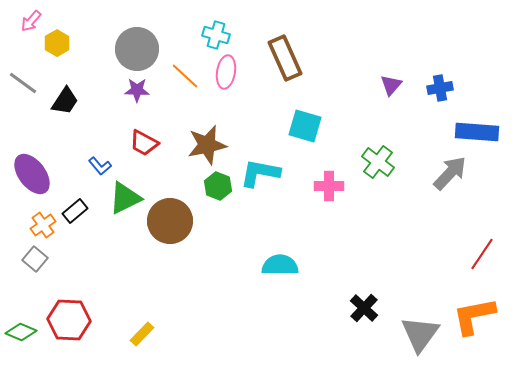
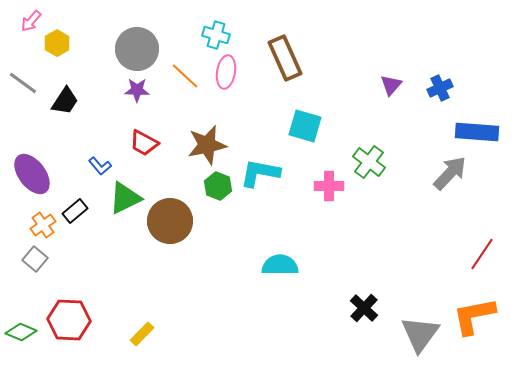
blue cross: rotated 15 degrees counterclockwise
green cross: moved 9 px left
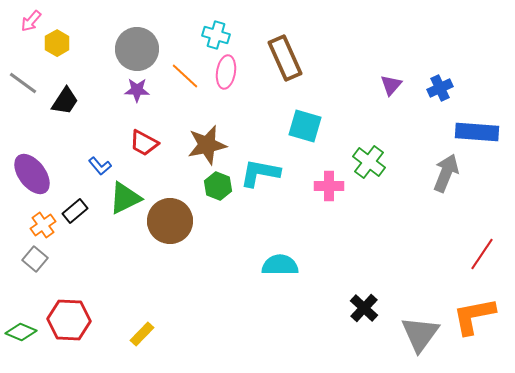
gray arrow: moved 4 px left; rotated 21 degrees counterclockwise
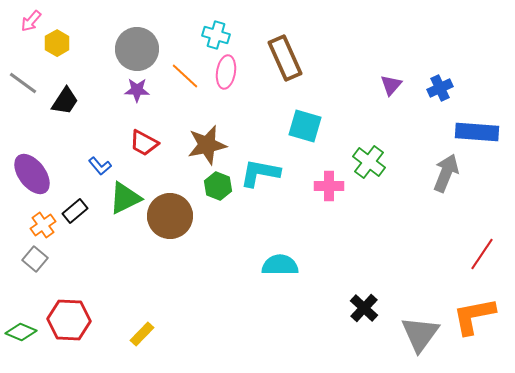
brown circle: moved 5 px up
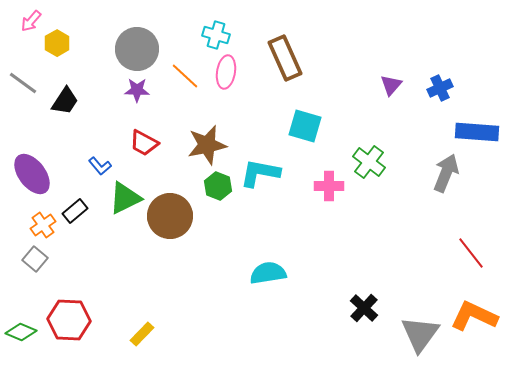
red line: moved 11 px left, 1 px up; rotated 72 degrees counterclockwise
cyan semicircle: moved 12 px left, 8 px down; rotated 9 degrees counterclockwise
orange L-shape: rotated 36 degrees clockwise
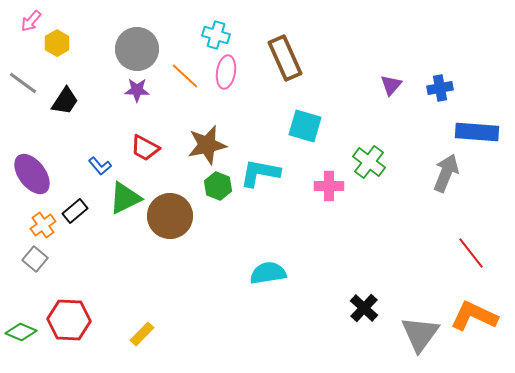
blue cross: rotated 15 degrees clockwise
red trapezoid: moved 1 px right, 5 px down
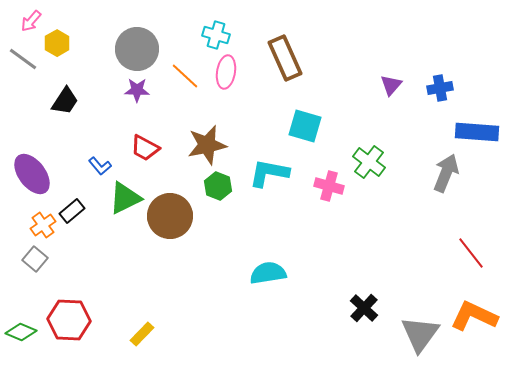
gray line: moved 24 px up
cyan L-shape: moved 9 px right
pink cross: rotated 16 degrees clockwise
black rectangle: moved 3 px left
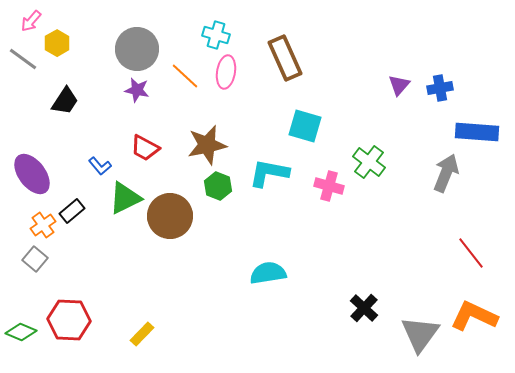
purple triangle: moved 8 px right
purple star: rotated 10 degrees clockwise
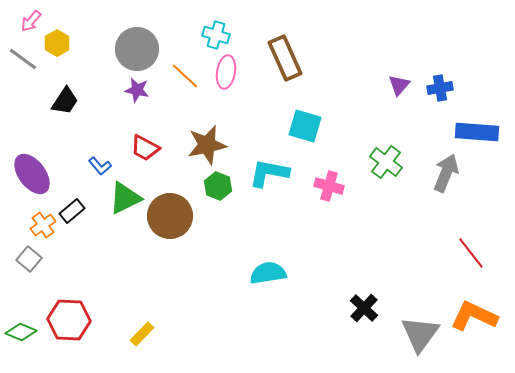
green cross: moved 17 px right
gray square: moved 6 px left
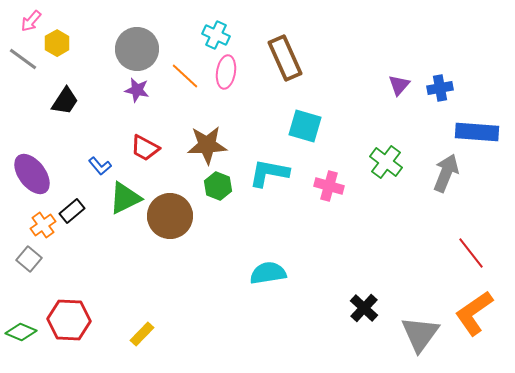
cyan cross: rotated 8 degrees clockwise
brown star: rotated 9 degrees clockwise
orange L-shape: moved 3 px up; rotated 60 degrees counterclockwise
